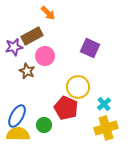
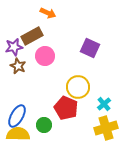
orange arrow: rotated 21 degrees counterclockwise
brown star: moved 9 px left, 5 px up
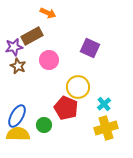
pink circle: moved 4 px right, 4 px down
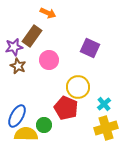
brown rectangle: rotated 25 degrees counterclockwise
yellow semicircle: moved 8 px right
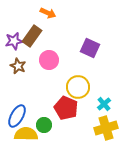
purple star: moved 6 px up
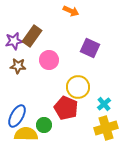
orange arrow: moved 23 px right, 2 px up
brown star: rotated 21 degrees counterclockwise
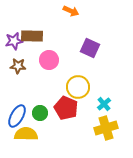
brown rectangle: rotated 55 degrees clockwise
green circle: moved 4 px left, 12 px up
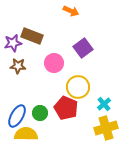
brown rectangle: rotated 20 degrees clockwise
purple star: moved 1 px left, 2 px down
purple square: moved 7 px left; rotated 30 degrees clockwise
pink circle: moved 5 px right, 3 px down
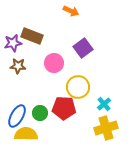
red pentagon: moved 2 px left; rotated 20 degrees counterclockwise
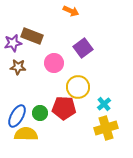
brown star: moved 1 px down
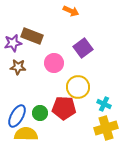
cyan cross: rotated 24 degrees counterclockwise
